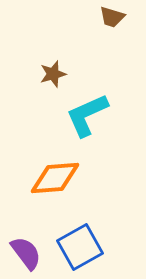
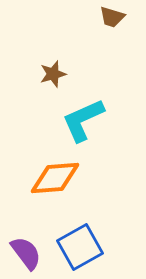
cyan L-shape: moved 4 px left, 5 px down
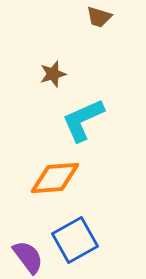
brown trapezoid: moved 13 px left
blue square: moved 5 px left, 7 px up
purple semicircle: moved 2 px right, 4 px down
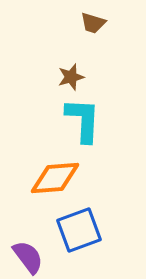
brown trapezoid: moved 6 px left, 6 px down
brown star: moved 18 px right, 3 px down
cyan L-shape: rotated 117 degrees clockwise
blue square: moved 4 px right, 10 px up; rotated 9 degrees clockwise
